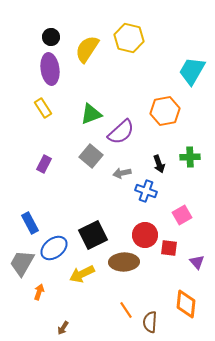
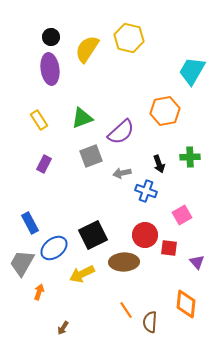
yellow rectangle: moved 4 px left, 12 px down
green triangle: moved 9 px left, 4 px down
gray square: rotated 30 degrees clockwise
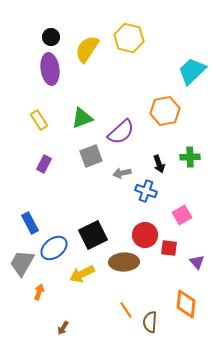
cyan trapezoid: rotated 16 degrees clockwise
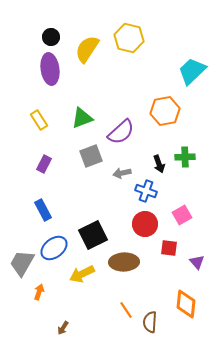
green cross: moved 5 px left
blue rectangle: moved 13 px right, 13 px up
red circle: moved 11 px up
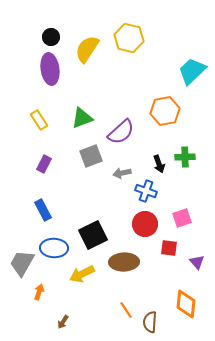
pink square: moved 3 px down; rotated 12 degrees clockwise
blue ellipse: rotated 40 degrees clockwise
brown arrow: moved 6 px up
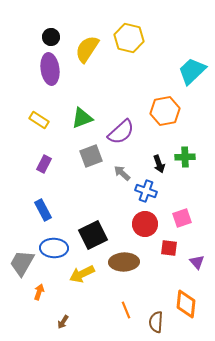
yellow rectangle: rotated 24 degrees counterclockwise
gray arrow: rotated 54 degrees clockwise
orange line: rotated 12 degrees clockwise
brown semicircle: moved 6 px right
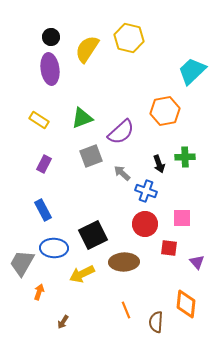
pink square: rotated 18 degrees clockwise
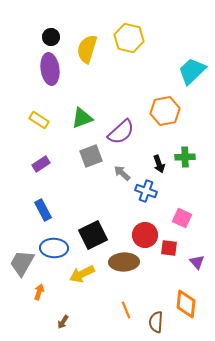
yellow semicircle: rotated 16 degrees counterclockwise
purple rectangle: moved 3 px left; rotated 30 degrees clockwise
pink square: rotated 24 degrees clockwise
red circle: moved 11 px down
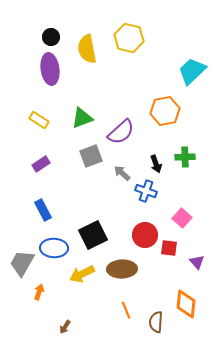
yellow semicircle: rotated 28 degrees counterclockwise
black arrow: moved 3 px left
pink square: rotated 18 degrees clockwise
brown ellipse: moved 2 px left, 7 px down
brown arrow: moved 2 px right, 5 px down
